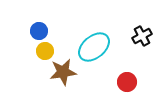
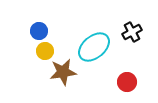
black cross: moved 10 px left, 4 px up
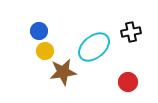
black cross: moved 1 px left; rotated 18 degrees clockwise
red circle: moved 1 px right
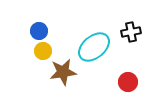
yellow circle: moved 2 px left
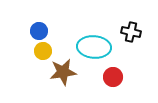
black cross: rotated 24 degrees clockwise
cyan ellipse: rotated 44 degrees clockwise
red circle: moved 15 px left, 5 px up
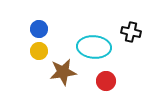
blue circle: moved 2 px up
yellow circle: moved 4 px left
red circle: moved 7 px left, 4 px down
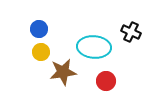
black cross: rotated 12 degrees clockwise
yellow circle: moved 2 px right, 1 px down
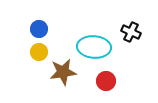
yellow circle: moved 2 px left
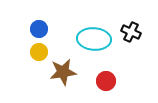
cyan ellipse: moved 8 px up
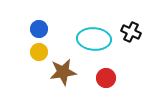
red circle: moved 3 px up
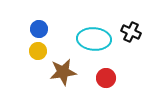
yellow circle: moved 1 px left, 1 px up
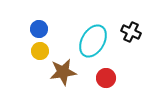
cyan ellipse: moved 1 px left, 2 px down; rotated 64 degrees counterclockwise
yellow circle: moved 2 px right
